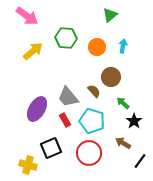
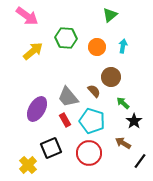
yellow cross: rotated 30 degrees clockwise
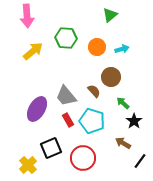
pink arrow: rotated 50 degrees clockwise
cyan arrow: moved 1 px left, 3 px down; rotated 64 degrees clockwise
gray trapezoid: moved 2 px left, 1 px up
red rectangle: moved 3 px right
red circle: moved 6 px left, 5 px down
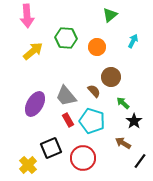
cyan arrow: moved 11 px right, 8 px up; rotated 48 degrees counterclockwise
purple ellipse: moved 2 px left, 5 px up
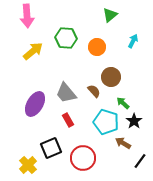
gray trapezoid: moved 3 px up
cyan pentagon: moved 14 px right, 1 px down
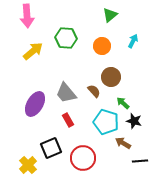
orange circle: moved 5 px right, 1 px up
black star: rotated 21 degrees counterclockwise
black line: rotated 49 degrees clockwise
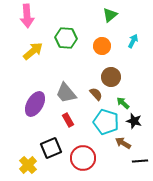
brown semicircle: moved 2 px right, 3 px down
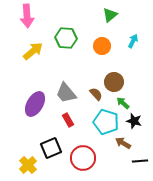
brown circle: moved 3 px right, 5 px down
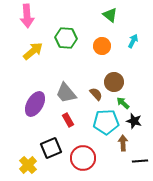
green triangle: rotated 42 degrees counterclockwise
cyan pentagon: rotated 20 degrees counterclockwise
brown arrow: rotated 56 degrees clockwise
